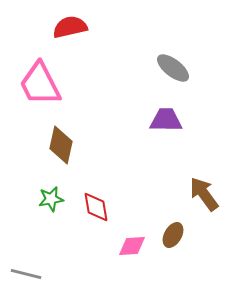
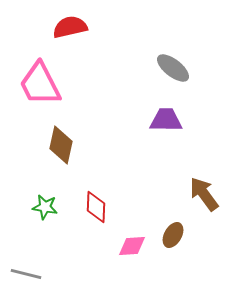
green star: moved 6 px left, 8 px down; rotated 20 degrees clockwise
red diamond: rotated 12 degrees clockwise
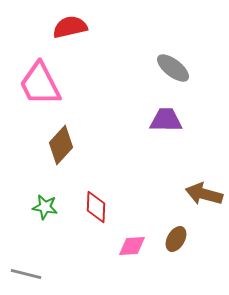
brown diamond: rotated 30 degrees clockwise
brown arrow: rotated 39 degrees counterclockwise
brown ellipse: moved 3 px right, 4 px down
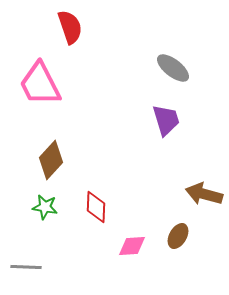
red semicircle: rotated 84 degrees clockwise
purple trapezoid: rotated 72 degrees clockwise
brown diamond: moved 10 px left, 15 px down
brown ellipse: moved 2 px right, 3 px up
gray line: moved 7 px up; rotated 12 degrees counterclockwise
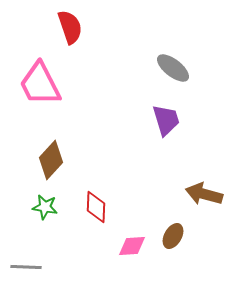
brown ellipse: moved 5 px left
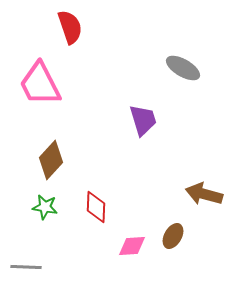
gray ellipse: moved 10 px right; rotated 8 degrees counterclockwise
purple trapezoid: moved 23 px left
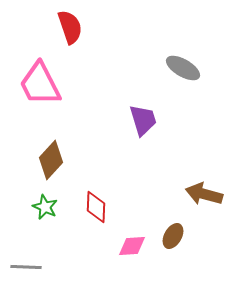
green star: rotated 15 degrees clockwise
